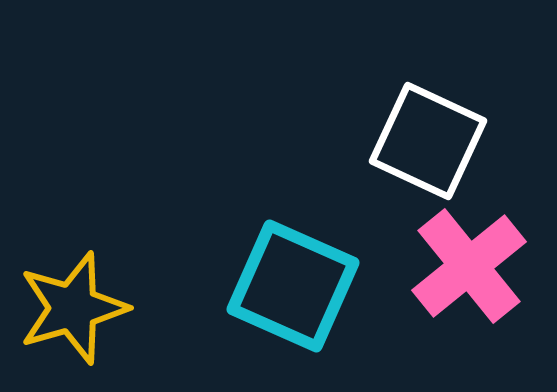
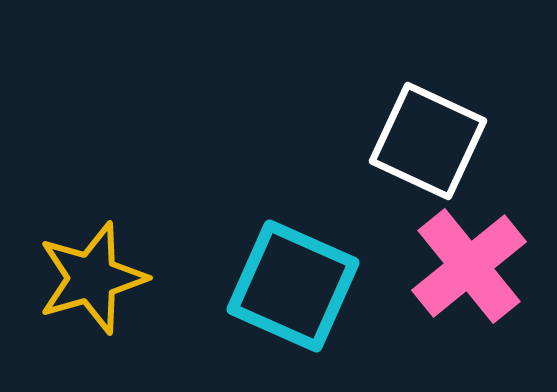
yellow star: moved 19 px right, 30 px up
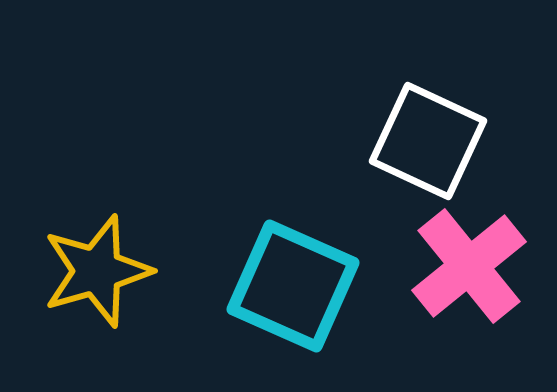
yellow star: moved 5 px right, 7 px up
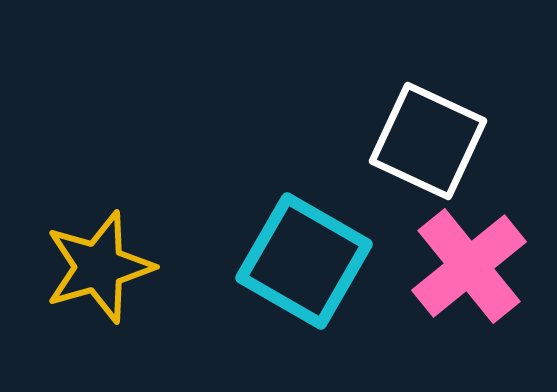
yellow star: moved 2 px right, 4 px up
cyan square: moved 11 px right, 25 px up; rotated 6 degrees clockwise
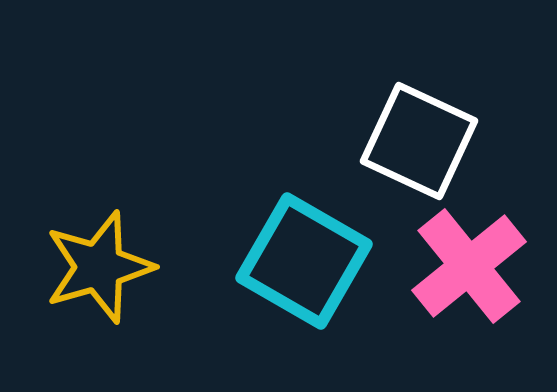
white square: moved 9 px left
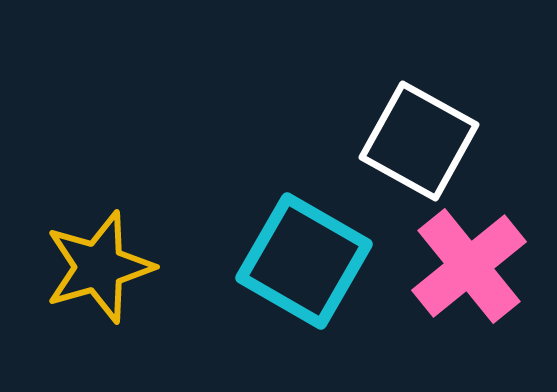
white square: rotated 4 degrees clockwise
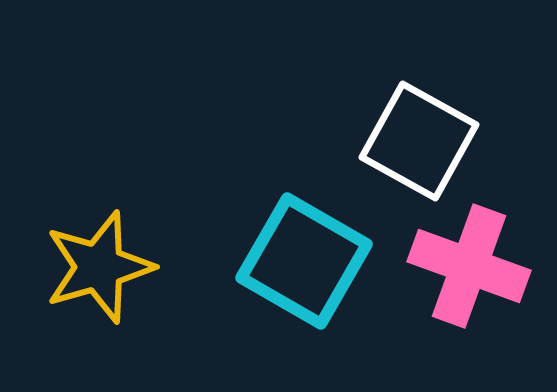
pink cross: rotated 31 degrees counterclockwise
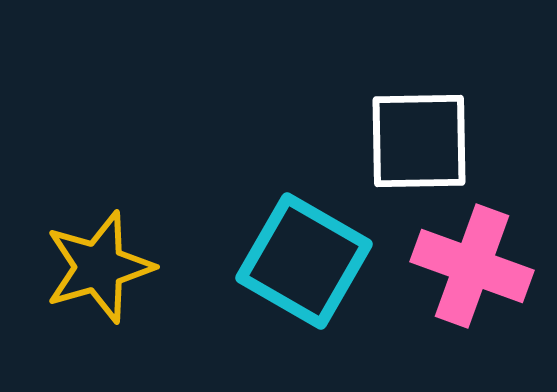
white square: rotated 30 degrees counterclockwise
pink cross: moved 3 px right
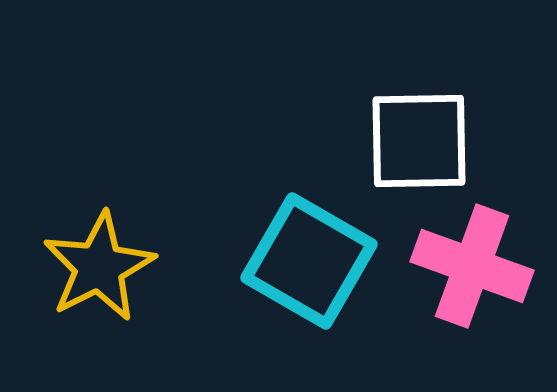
cyan square: moved 5 px right
yellow star: rotated 11 degrees counterclockwise
